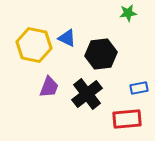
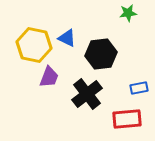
purple trapezoid: moved 10 px up
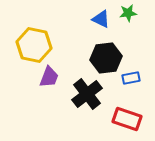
blue triangle: moved 34 px right, 19 px up
black hexagon: moved 5 px right, 4 px down
blue rectangle: moved 8 px left, 10 px up
red rectangle: rotated 24 degrees clockwise
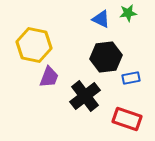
black hexagon: moved 1 px up
black cross: moved 2 px left, 2 px down
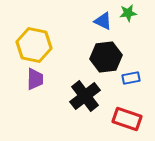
blue triangle: moved 2 px right, 2 px down
purple trapezoid: moved 14 px left, 2 px down; rotated 20 degrees counterclockwise
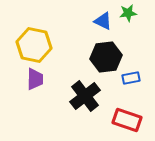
red rectangle: moved 1 px down
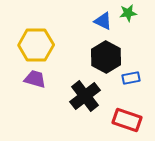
yellow hexagon: moved 2 px right; rotated 12 degrees counterclockwise
black hexagon: rotated 24 degrees counterclockwise
purple trapezoid: rotated 75 degrees counterclockwise
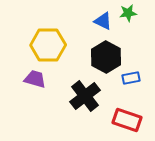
yellow hexagon: moved 12 px right
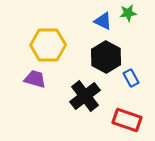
blue rectangle: rotated 72 degrees clockwise
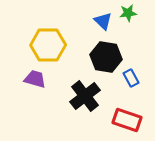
blue triangle: rotated 18 degrees clockwise
black hexagon: rotated 20 degrees counterclockwise
